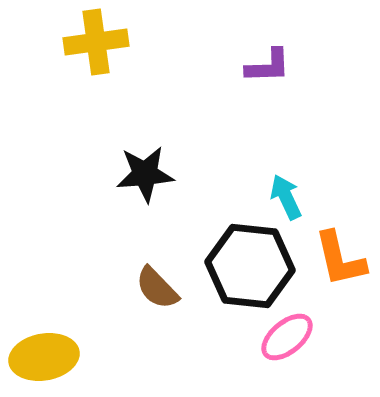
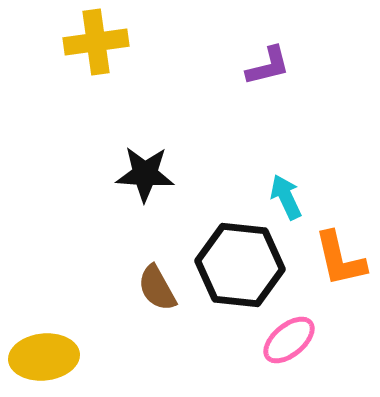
purple L-shape: rotated 12 degrees counterclockwise
black star: rotated 8 degrees clockwise
black hexagon: moved 10 px left, 1 px up
brown semicircle: rotated 15 degrees clockwise
pink ellipse: moved 2 px right, 3 px down
yellow ellipse: rotated 4 degrees clockwise
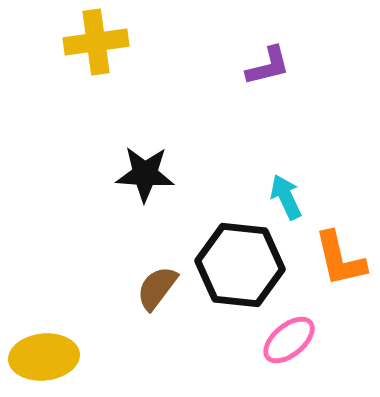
brown semicircle: rotated 66 degrees clockwise
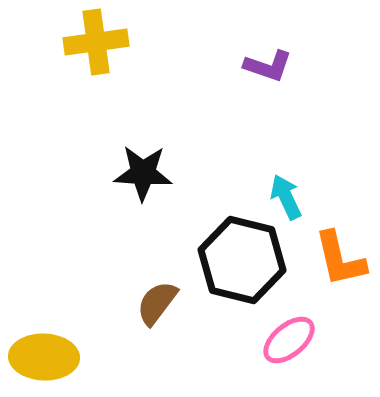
purple L-shape: rotated 33 degrees clockwise
black star: moved 2 px left, 1 px up
black hexagon: moved 2 px right, 5 px up; rotated 8 degrees clockwise
brown semicircle: moved 15 px down
yellow ellipse: rotated 8 degrees clockwise
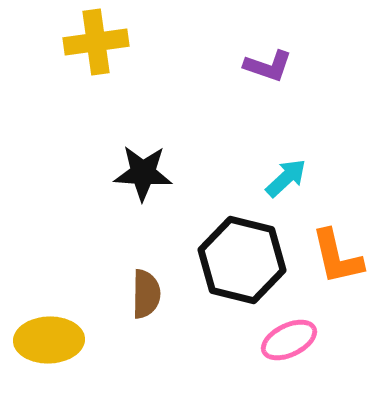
cyan arrow: moved 19 px up; rotated 72 degrees clockwise
orange L-shape: moved 3 px left, 2 px up
brown semicircle: moved 11 px left, 9 px up; rotated 144 degrees clockwise
pink ellipse: rotated 14 degrees clockwise
yellow ellipse: moved 5 px right, 17 px up; rotated 4 degrees counterclockwise
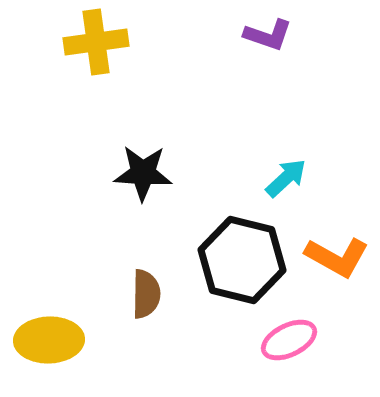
purple L-shape: moved 31 px up
orange L-shape: rotated 48 degrees counterclockwise
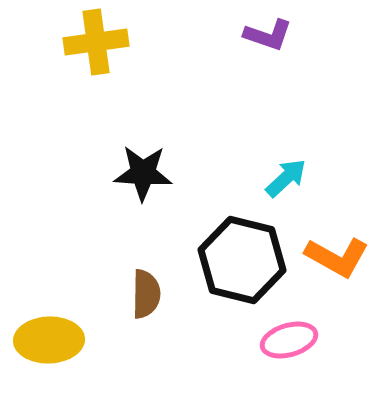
pink ellipse: rotated 10 degrees clockwise
